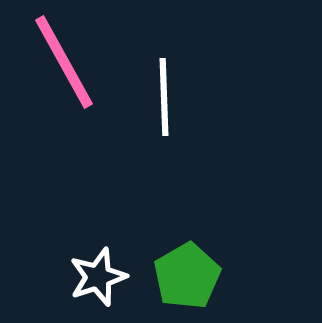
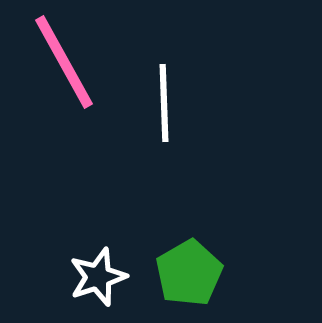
white line: moved 6 px down
green pentagon: moved 2 px right, 3 px up
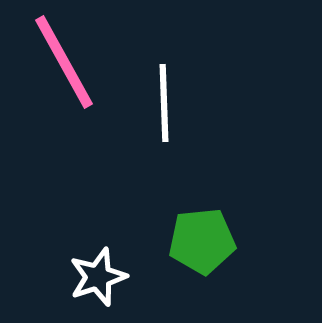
green pentagon: moved 13 px right, 32 px up; rotated 24 degrees clockwise
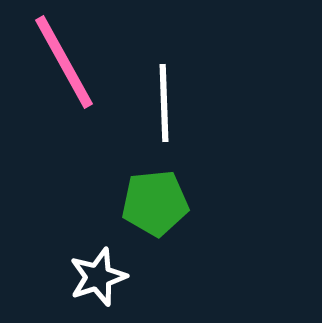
green pentagon: moved 47 px left, 38 px up
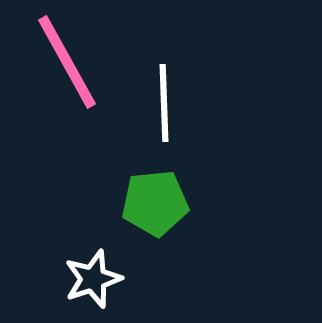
pink line: moved 3 px right
white star: moved 5 px left, 2 px down
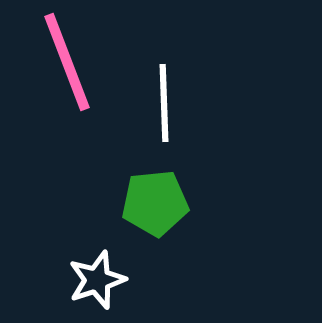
pink line: rotated 8 degrees clockwise
white star: moved 4 px right, 1 px down
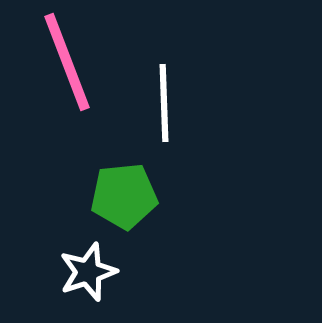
green pentagon: moved 31 px left, 7 px up
white star: moved 9 px left, 8 px up
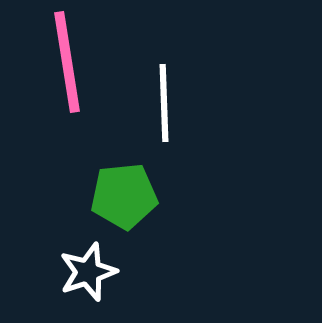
pink line: rotated 12 degrees clockwise
